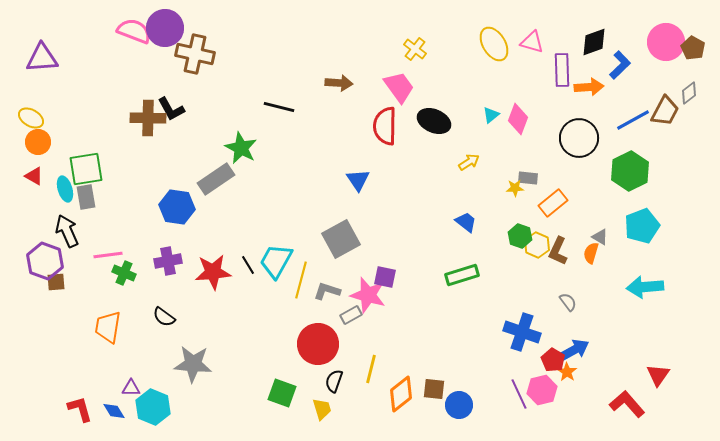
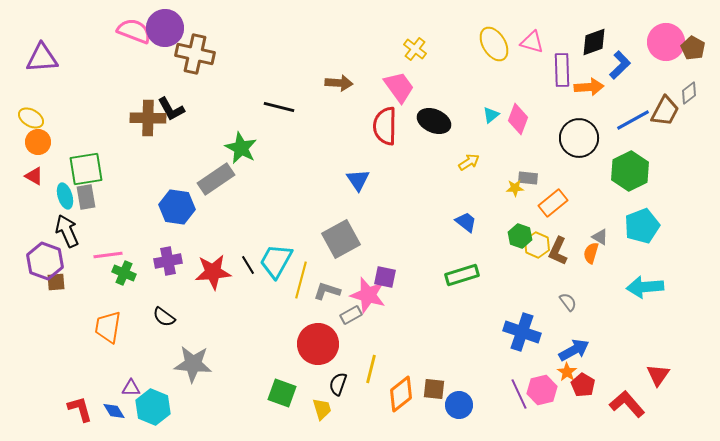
cyan ellipse at (65, 189): moved 7 px down
red pentagon at (553, 360): moved 30 px right, 25 px down
black semicircle at (334, 381): moved 4 px right, 3 px down
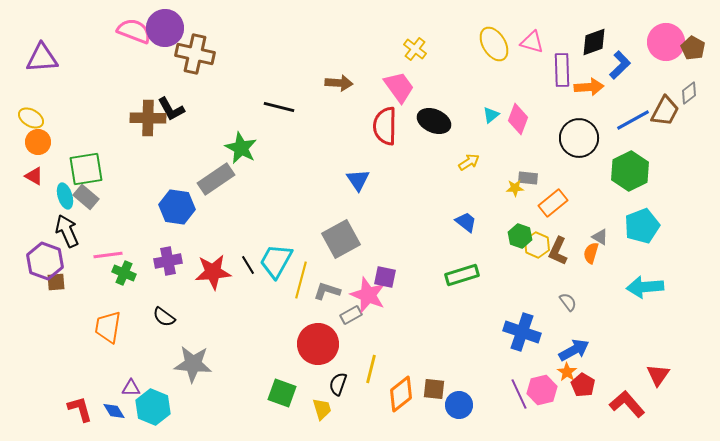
gray rectangle at (86, 197): rotated 40 degrees counterclockwise
pink star at (368, 295): rotated 6 degrees clockwise
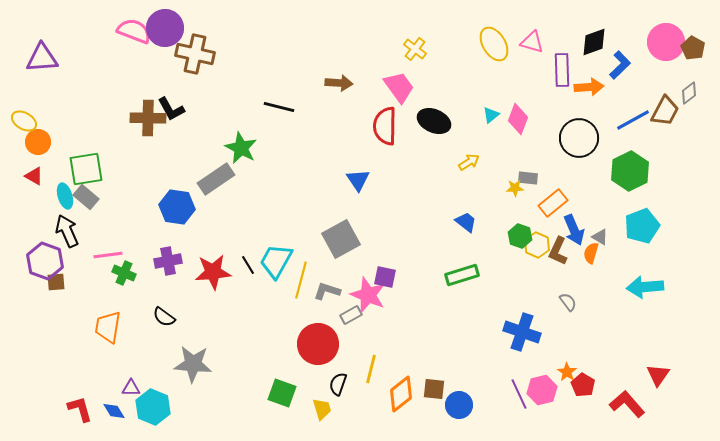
yellow ellipse at (31, 118): moved 7 px left, 3 px down
blue arrow at (574, 350): moved 120 px up; rotated 96 degrees clockwise
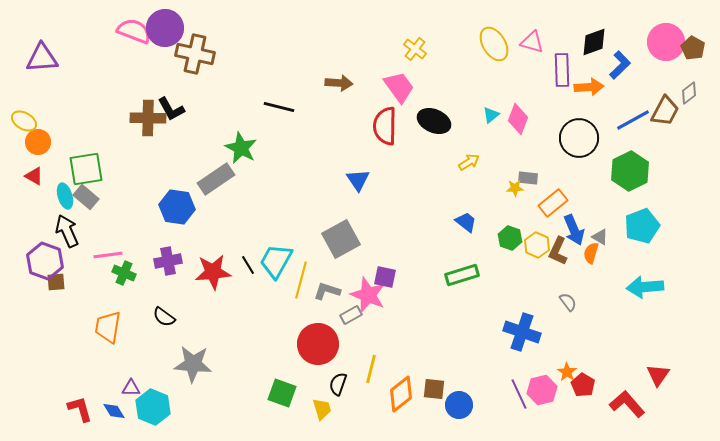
green hexagon at (520, 236): moved 10 px left, 2 px down
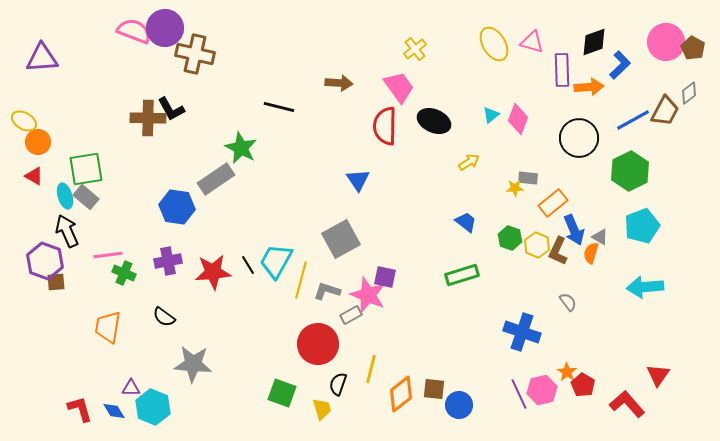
yellow cross at (415, 49): rotated 15 degrees clockwise
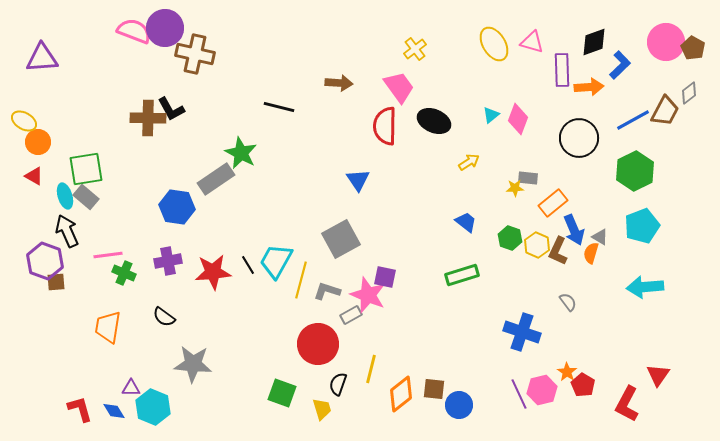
green star at (241, 148): moved 5 px down
green hexagon at (630, 171): moved 5 px right
red L-shape at (627, 404): rotated 111 degrees counterclockwise
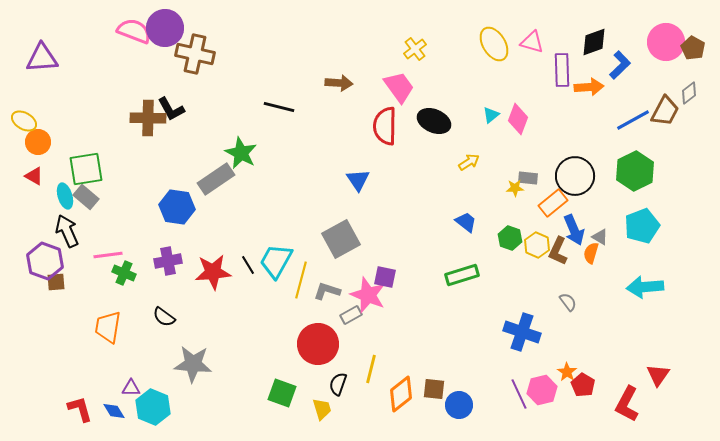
black circle at (579, 138): moved 4 px left, 38 px down
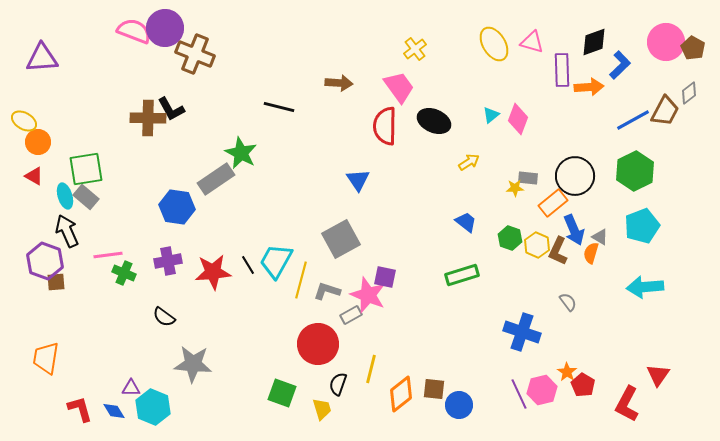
brown cross at (195, 54): rotated 9 degrees clockwise
orange trapezoid at (108, 327): moved 62 px left, 31 px down
